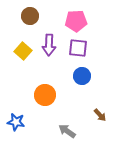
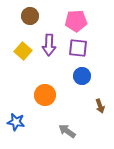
brown arrow: moved 9 px up; rotated 24 degrees clockwise
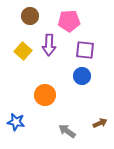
pink pentagon: moved 7 px left
purple square: moved 7 px right, 2 px down
brown arrow: moved 17 px down; rotated 96 degrees counterclockwise
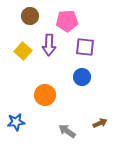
pink pentagon: moved 2 px left
purple square: moved 3 px up
blue circle: moved 1 px down
blue star: rotated 18 degrees counterclockwise
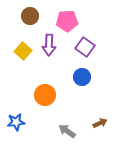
purple square: rotated 30 degrees clockwise
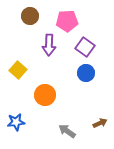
yellow square: moved 5 px left, 19 px down
blue circle: moved 4 px right, 4 px up
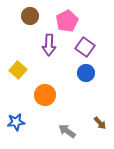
pink pentagon: rotated 25 degrees counterclockwise
brown arrow: rotated 72 degrees clockwise
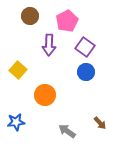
blue circle: moved 1 px up
